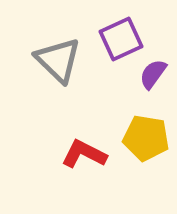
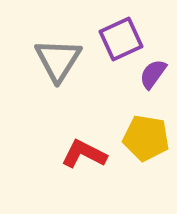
gray triangle: rotated 18 degrees clockwise
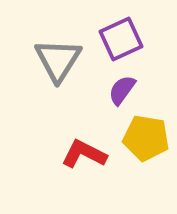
purple semicircle: moved 31 px left, 16 px down
